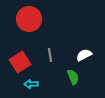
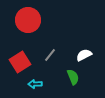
red circle: moved 1 px left, 1 px down
gray line: rotated 48 degrees clockwise
cyan arrow: moved 4 px right
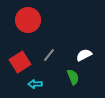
gray line: moved 1 px left
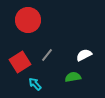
gray line: moved 2 px left
green semicircle: rotated 77 degrees counterclockwise
cyan arrow: rotated 48 degrees clockwise
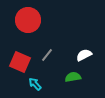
red square: rotated 35 degrees counterclockwise
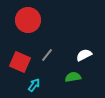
cyan arrow: moved 1 px left, 1 px down; rotated 80 degrees clockwise
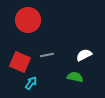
gray line: rotated 40 degrees clockwise
green semicircle: moved 2 px right; rotated 21 degrees clockwise
cyan arrow: moved 3 px left, 2 px up
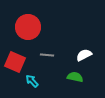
red circle: moved 7 px down
gray line: rotated 16 degrees clockwise
red square: moved 5 px left
cyan arrow: moved 1 px right, 2 px up; rotated 80 degrees counterclockwise
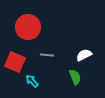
green semicircle: rotated 56 degrees clockwise
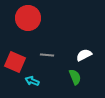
red circle: moved 9 px up
cyan arrow: rotated 24 degrees counterclockwise
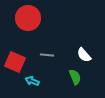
white semicircle: rotated 105 degrees counterclockwise
